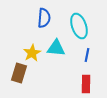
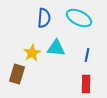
cyan ellipse: moved 8 px up; rotated 45 degrees counterclockwise
brown rectangle: moved 2 px left, 1 px down
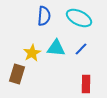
blue semicircle: moved 2 px up
blue line: moved 6 px left, 6 px up; rotated 32 degrees clockwise
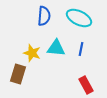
blue line: rotated 32 degrees counterclockwise
yellow star: rotated 24 degrees counterclockwise
brown rectangle: moved 1 px right
red rectangle: moved 1 px down; rotated 30 degrees counterclockwise
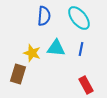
cyan ellipse: rotated 25 degrees clockwise
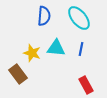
brown rectangle: rotated 54 degrees counterclockwise
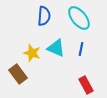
cyan triangle: rotated 18 degrees clockwise
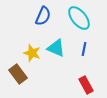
blue semicircle: moved 1 px left; rotated 18 degrees clockwise
blue line: moved 3 px right
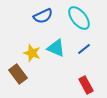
blue semicircle: rotated 42 degrees clockwise
blue line: rotated 40 degrees clockwise
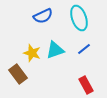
cyan ellipse: rotated 20 degrees clockwise
cyan triangle: moved 1 px left, 2 px down; rotated 42 degrees counterclockwise
